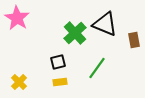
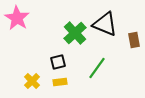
yellow cross: moved 13 px right, 1 px up
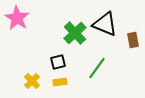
brown rectangle: moved 1 px left
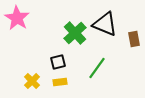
brown rectangle: moved 1 px right, 1 px up
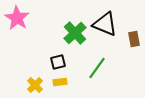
yellow cross: moved 3 px right, 4 px down
